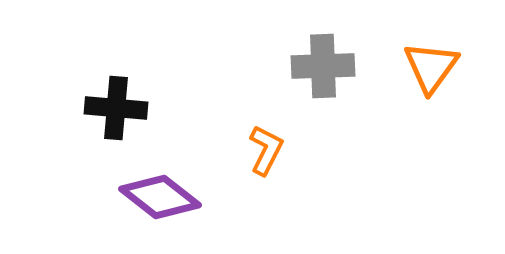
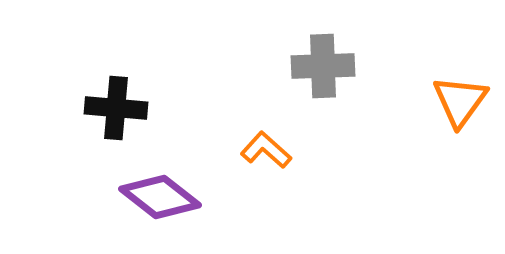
orange triangle: moved 29 px right, 34 px down
orange L-shape: rotated 75 degrees counterclockwise
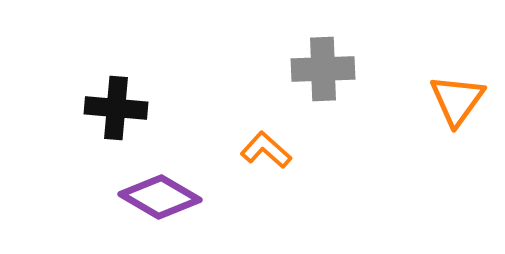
gray cross: moved 3 px down
orange triangle: moved 3 px left, 1 px up
purple diamond: rotated 8 degrees counterclockwise
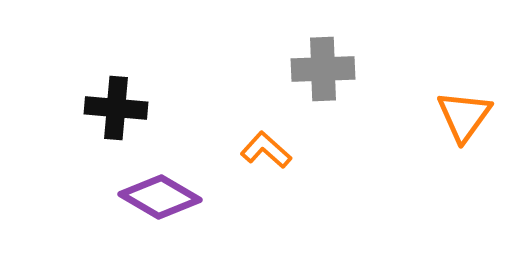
orange triangle: moved 7 px right, 16 px down
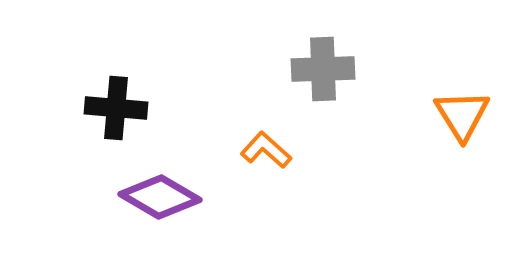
orange triangle: moved 2 px left, 1 px up; rotated 8 degrees counterclockwise
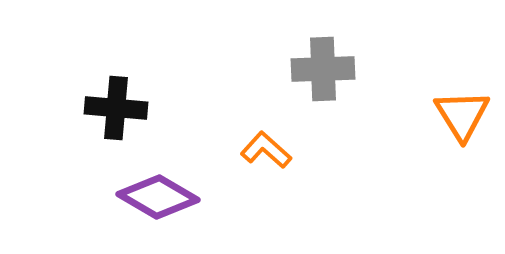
purple diamond: moved 2 px left
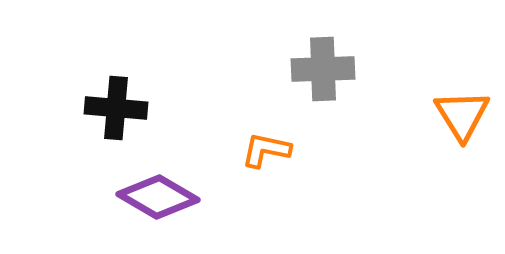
orange L-shape: rotated 30 degrees counterclockwise
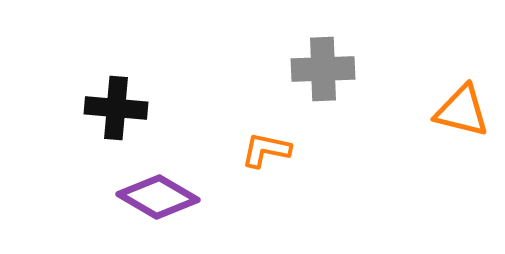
orange triangle: moved 4 px up; rotated 44 degrees counterclockwise
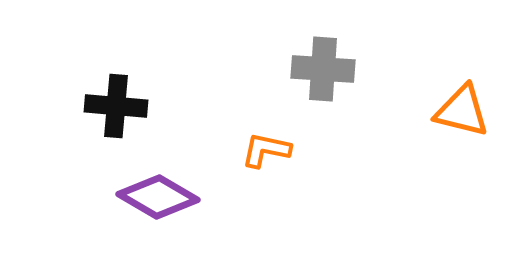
gray cross: rotated 6 degrees clockwise
black cross: moved 2 px up
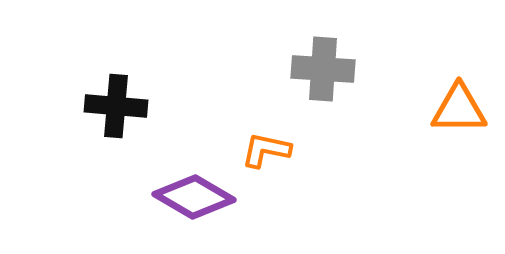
orange triangle: moved 3 px left, 2 px up; rotated 14 degrees counterclockwise
purple diamond: moved 36 px right
